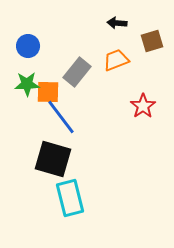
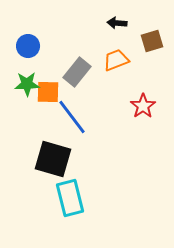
blue line: moved 11 px right
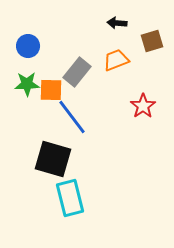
orange square: moved 3 px right, 2 px up
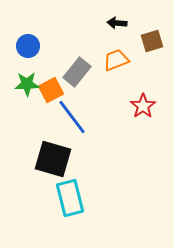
orange square: rotated 30 degrees counterclockwise
